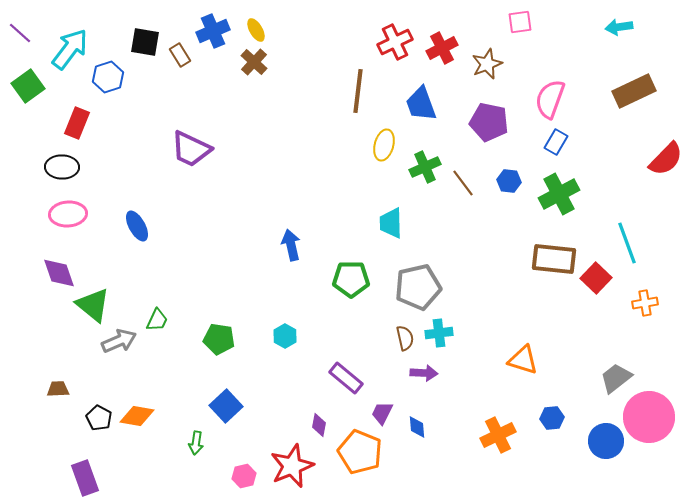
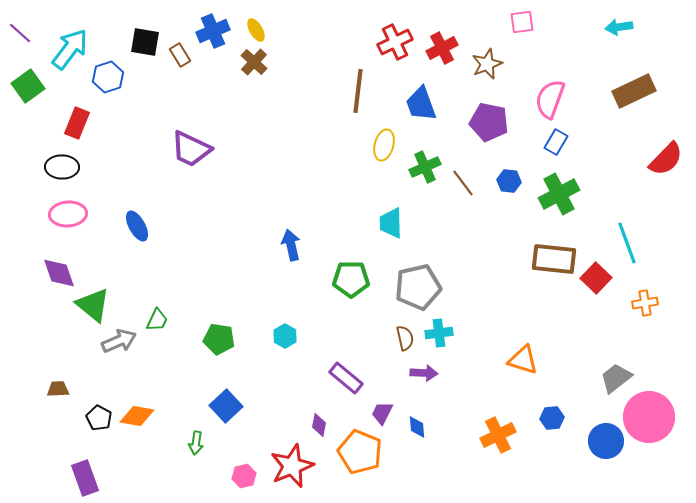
pink square at (520, 22): moved 2 px right
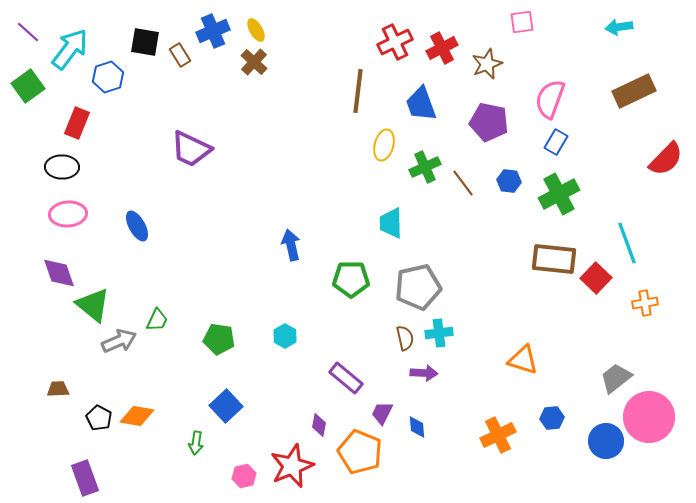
purple line at (20, 33): moved 8 px right, 1 px up
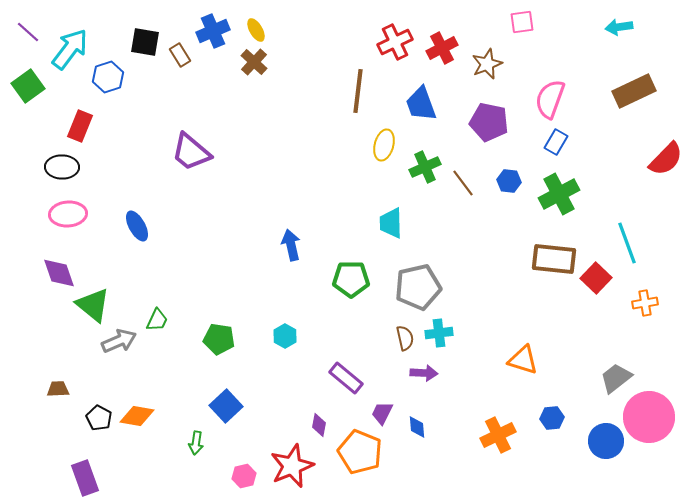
red rectangle at (77, 123): moved 3 px right, 3 px down
purple trapezoid at (191, 149): moved 3 px down; rotated 15 degrees clockwise
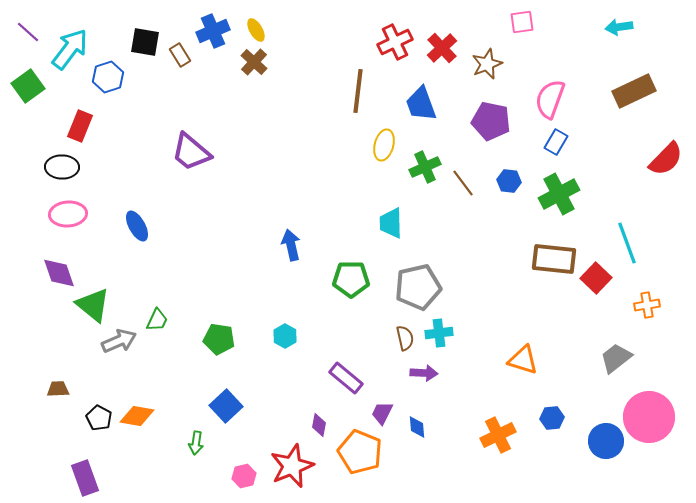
red cross at (442, 48): rotated 16 degrees counterclockwise
purple pentagon at (489, 122): moved 2 px right, 1 px up
orange cross at (645, 303): moved 2 px right, 2 px down
gray trapezoid at (616, 378): moved 20 px up
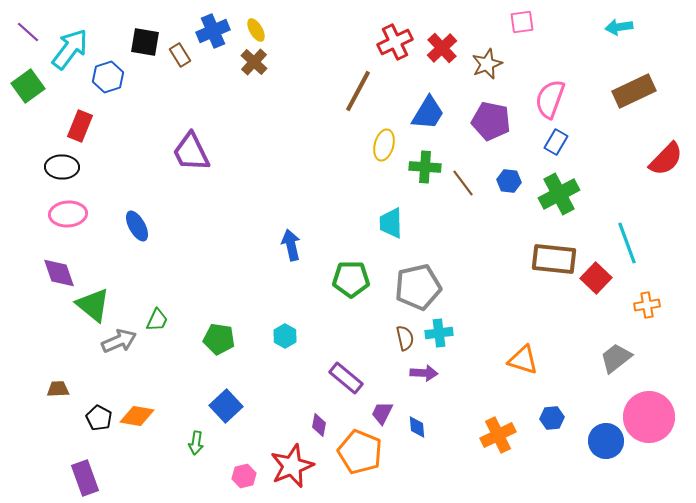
brown line at (358, 91): rotated 21 degrees clockwise
blue trapezoid at (421, 104): moved 7 px right, 9 px down; rotated 129 degrees counterclockwise
purple trapezoid at (191, 152): rotated 24 degrees clockwise
green cross at (425, 167): rotated 28 degrees clockwise
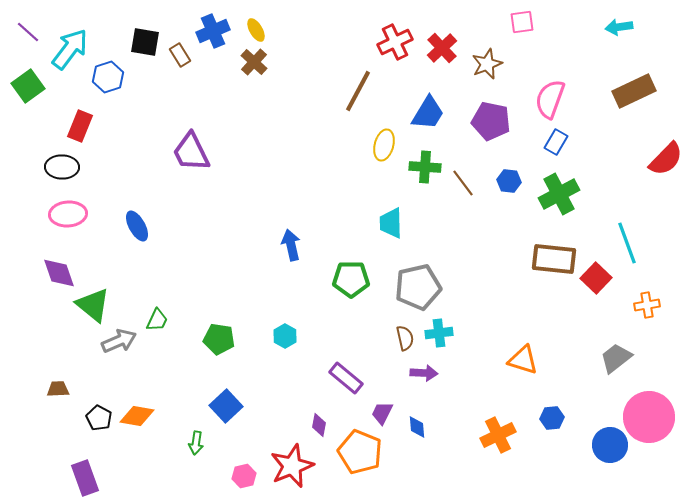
blue circle at (606, 441): moved 4 px right, 4 px down
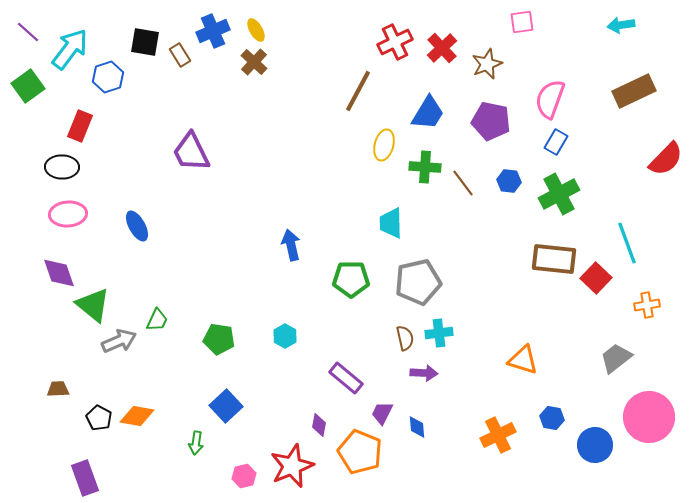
cyan arrow at (619, 27): moved 2 px right, 2 px up
gray pentagon at (418, 287): moved 5 px up
blue hexagon at (552, 418): rotated 15 degrees clockwise
blue circle at (610, 445): moved 15 px left
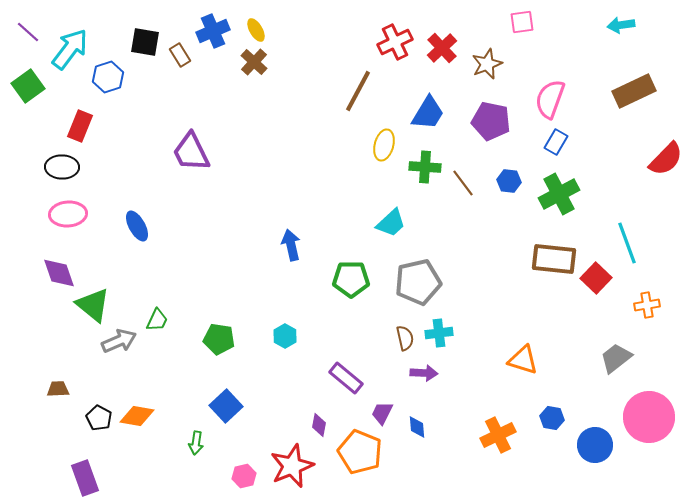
cyan trapezoid at (391, 223): rotated 132 degrees counterclockwise
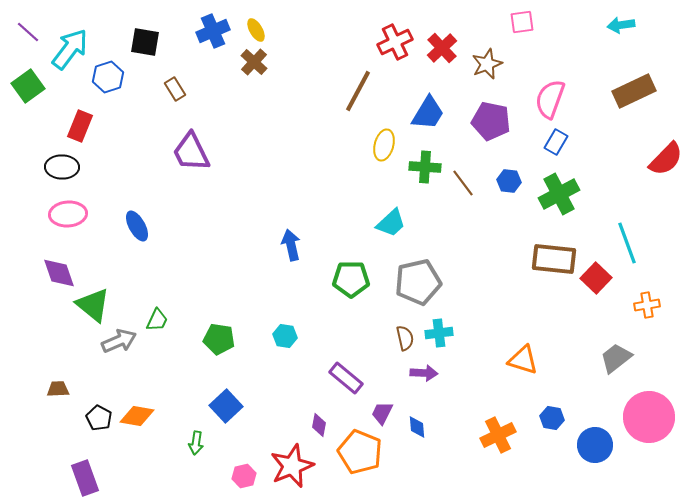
brown rectangle at (180, 55): moved 5 px left, 34 px down
cyan hexagon at (285, 336): rotated 20 degrees counterclockwise
